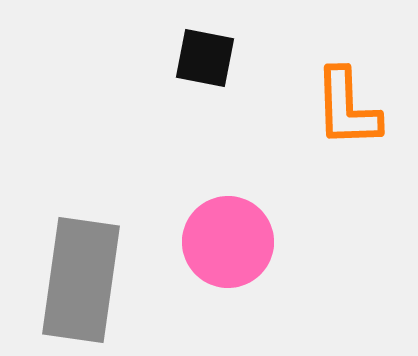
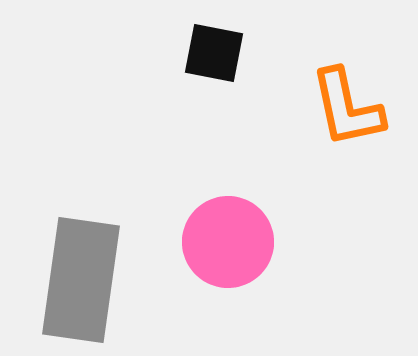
black square: moved 9 px right, 5 px up
orange L-shape: rotated 10 degrees counterclockwise
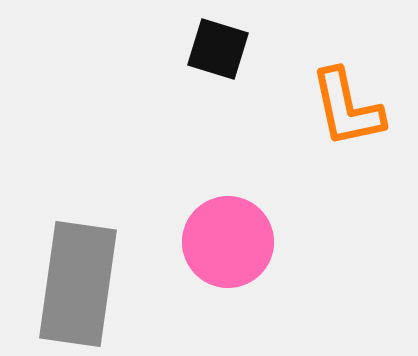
black square: moved 4 px right, 4 px up; rotated 6 degrees clockwise
gray rectangle: moved 3 px left, 4 px down
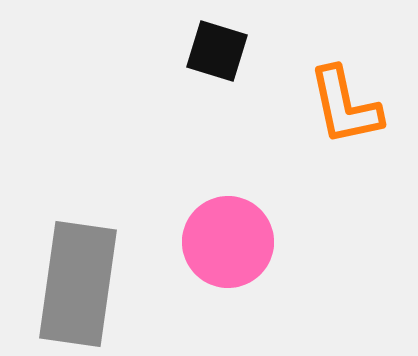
black square: moved 1 px left, 2 px down
orange L-shape: moved 2 px left, 2 px up
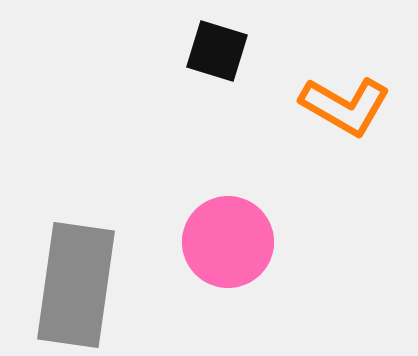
orange L-shape: rotated 48 degrees counterclockwise
gray rectangle: moved 2 px left, 1 px down
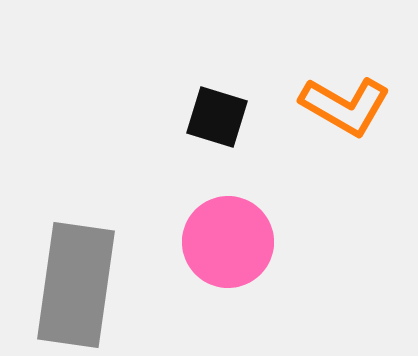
black square: moved 66 px down
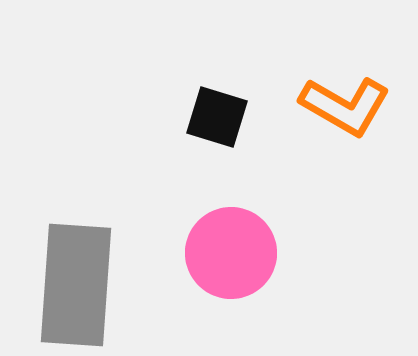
pink circle: moved 3 px right, 11 px down
gray rectangle: rotated 4 degrees counterclockwise
